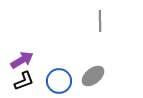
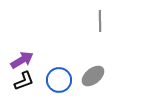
blue circle: moved 1 px up
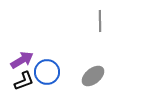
blue circle: moved 12 px left, 8 px up
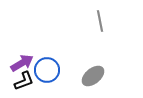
gray line: rotated 10 degrees counterclockwise
purple arrow: moved 3 px down
blue circle: moved 2 px up
